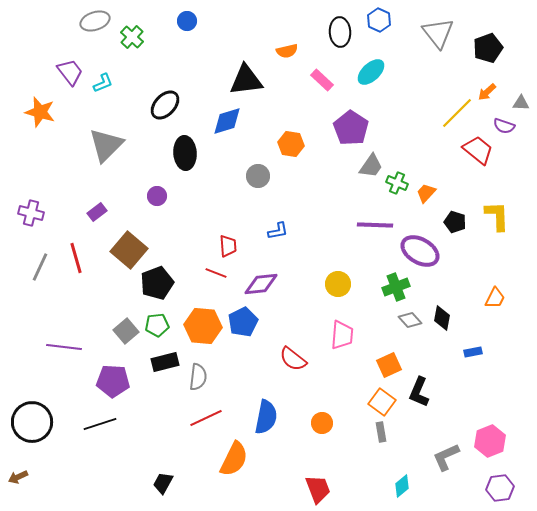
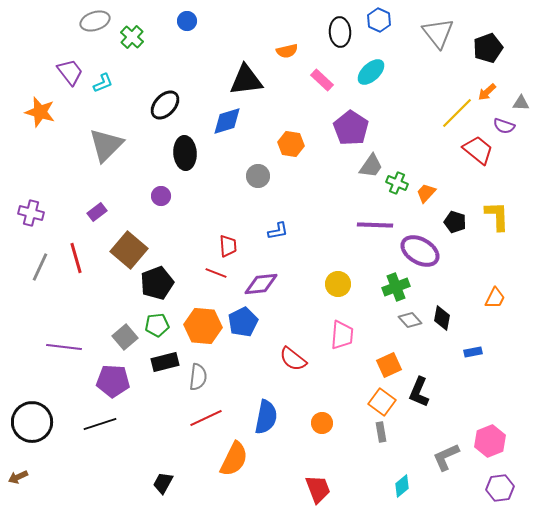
purple circle at (157, 196): moved 4 px right
gray square at (126, 331): moved 1 px left, 6 px down
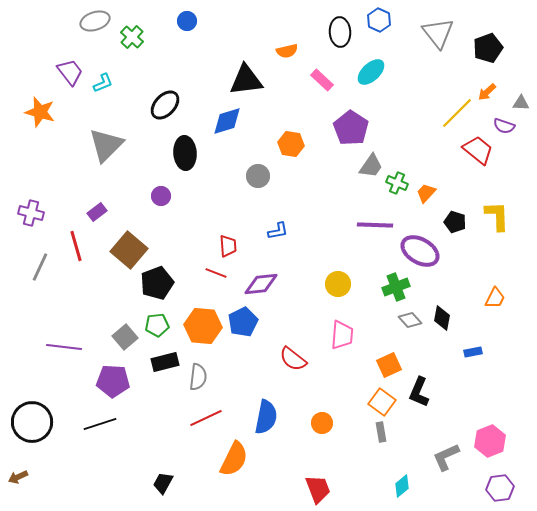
red line at (76, 258): moved 12 px up
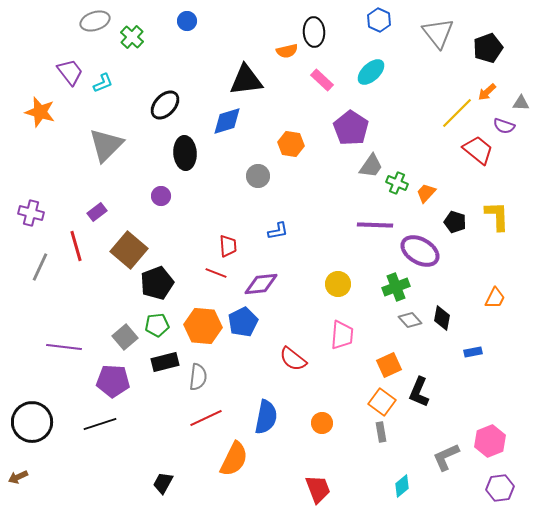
black ellipse at (340, 32): moved 26 px left
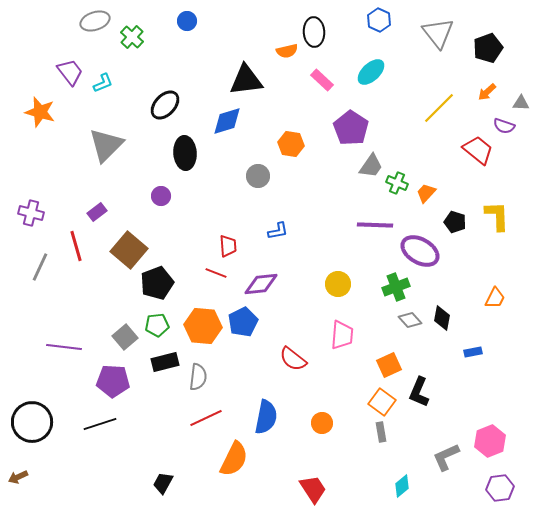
yellow line at (457, 113): moved 18 px left, 5 px up
red trapezoid at (318, 489): moved 5 px left; rotated 12 degrees counterclockwise
